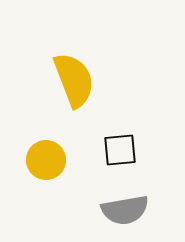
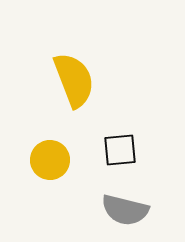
yellow circle: moved 4 px right
gray semicircle: rotated 24 degrees clockwise
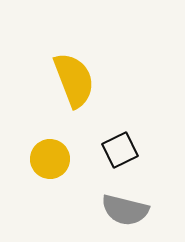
black square: rotated 21 degrees counterclockwise
yellow circle: moved 1 px up
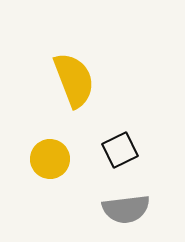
gray semicircle: moved 1 px right, 1 px up; rotated 21 degrees counterclockwise
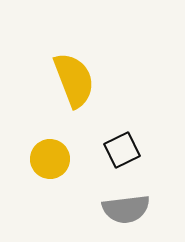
black square: moved 2 px right
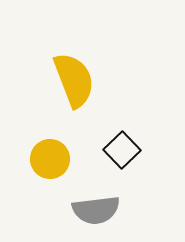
black square: rotated 18 degrees counterclockwise
gray semicircle: moved 30 px left, 1 px down
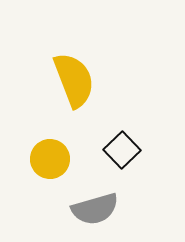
gray semicircle: moved 1 px left, 1 px up; rotated 9 degrees counterclockwise
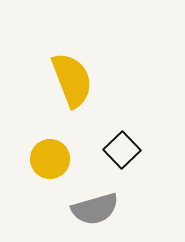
yellow semicircle: moved 2 px left
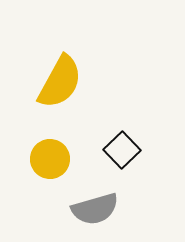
yellow semicircle: moved 12 px left, 2 px down; rotated 50 degrees clockwise
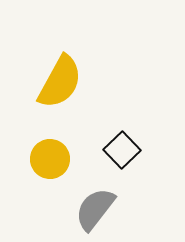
gray semicircle: rotated 144 degrees clockwise
